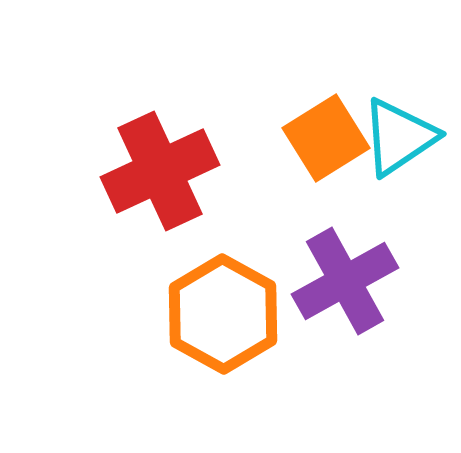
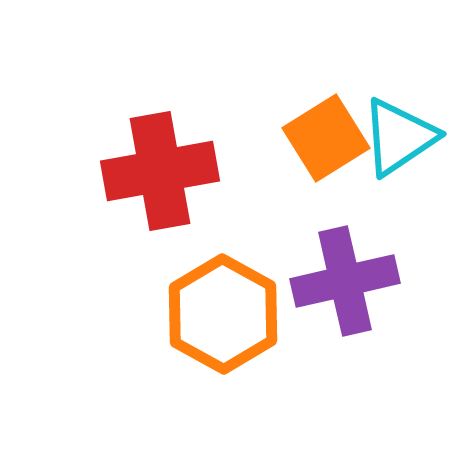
red cross: rotated 15 degrees clockwise
purple cross: rotated 16 degrees clockwise
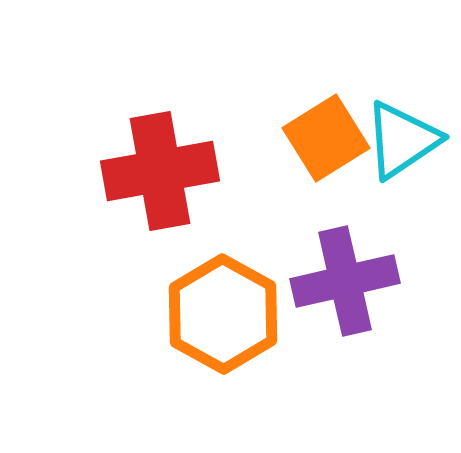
cyan triangle: moved 3 px right, 3 px down
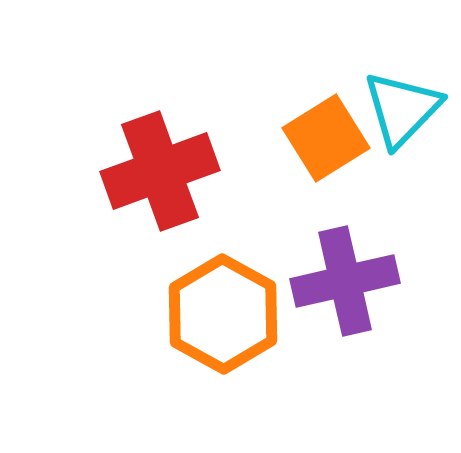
cyan triangle: moved 31 px up; rotated 12 degrees counterclockwise
red cross: rotated 10 degrees counterclockwise
